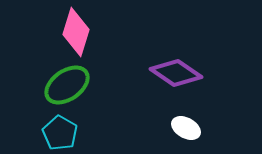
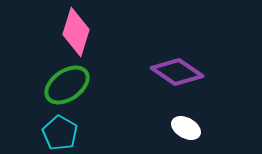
purple diamond: moved 1 px right, 1 px up
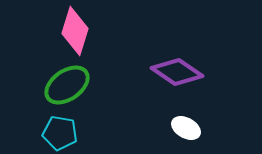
pink diamond: moved 1 px left, 1 px up
cyan pentagon: rotated 20 degrees counterclockwise
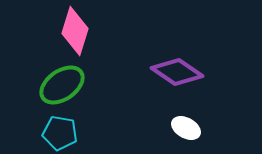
green ellipse: moved 5 px left
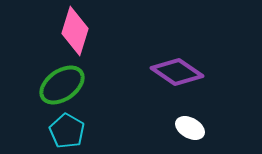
white ellipse: moved 4 px right
cyan pentagon: moved 7 px right, 2 px up; rotated 20 degrees clockwise
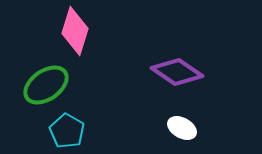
green ellipse: moved 16 px left
white ellipse: moved 8 px left
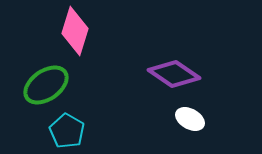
purple diamond: moved 3 px left, 2 px down
white ellipse: moved 8 px right, 9 px up
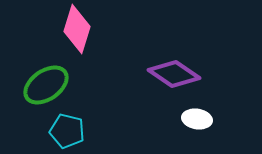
pink diamond: moved 2 px right, 2 px up
white ellipse: moved 7 px right; rotated 20 degrees counterclockwise
cyan pentagon: rotated 16 degrees counterclockwise
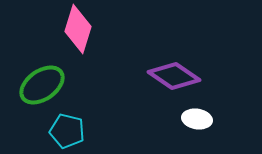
pink diamond: moved 1 px right
purple diamond: moved 2 px down
green ellipse: moved 4 px left
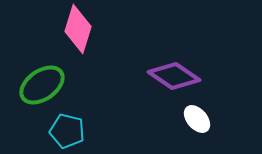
white ellipse: rotated 40 degrees clockwise
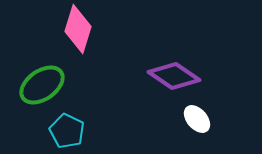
cyan pentagon: rotated 12 degrees clockwise
